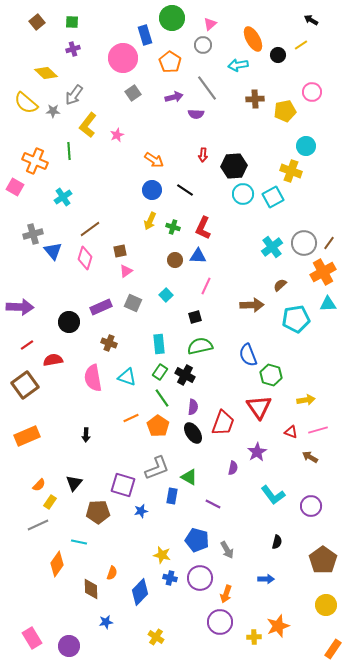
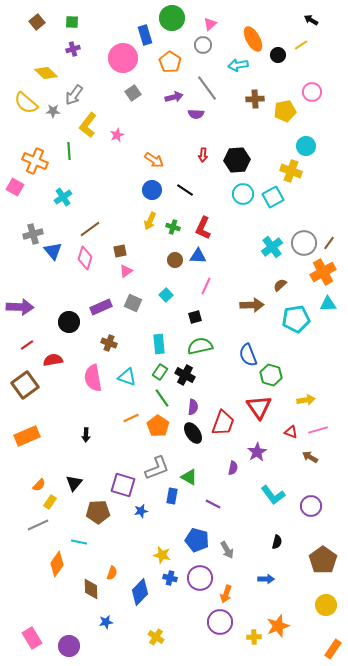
black hexagon at (234, 166): moved 3 px right, 6 px up
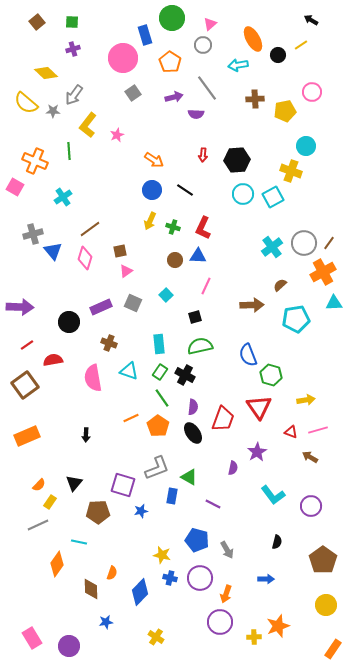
cyan triangle at (328, 304): moved 6 px right, 1 px up
cyan triangle at (127, 377): moved 2 px right, 6 px up
red trapezoid at (223, 423): moved 4 px up
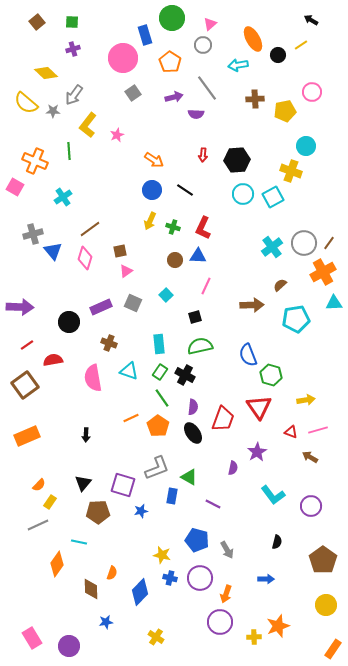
black triangle at (74, 483): moved 9 px right
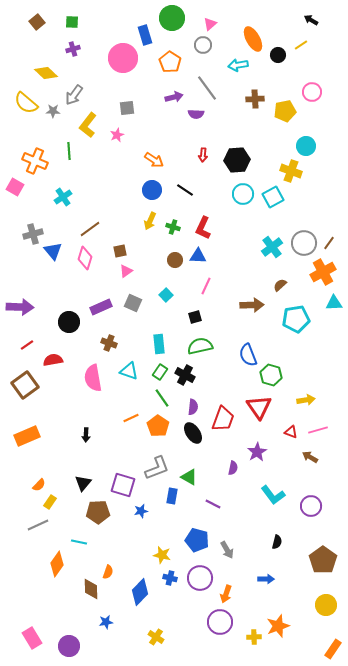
gray square at (133, 93): moved 6 px left, 15 px down; rotated 28 degrees clockwise
orange semicircle at (112, 573): moved 4 px left, 1 px up
